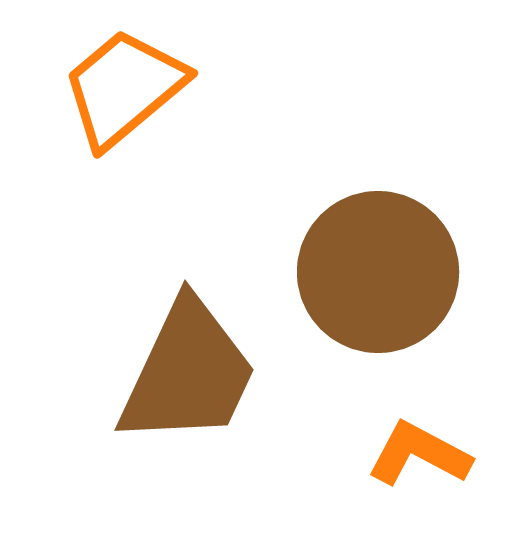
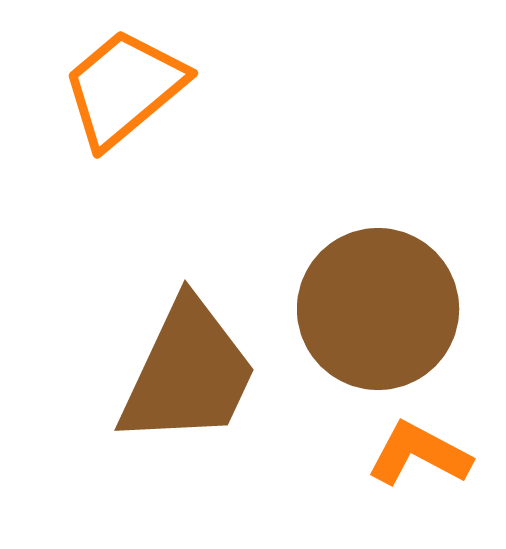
brown circle: moved 37 px down
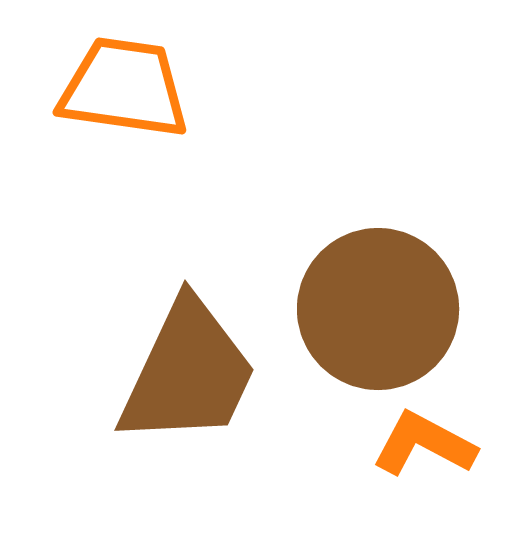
orange trapezoid: rotated 48 degrees clockwise
orange L-shape: moved 5 px right, 10 px up
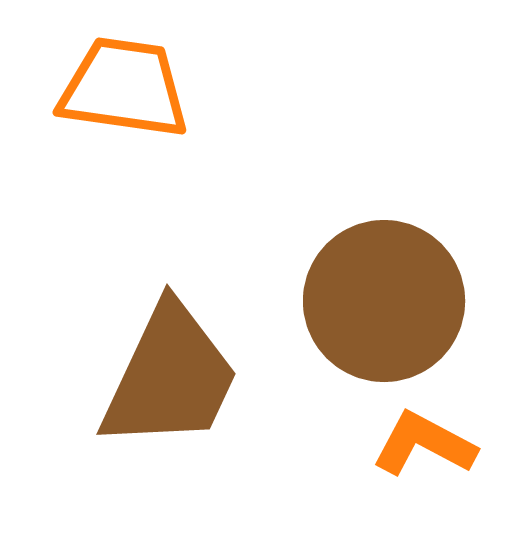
brown circle: moved 6 px right, 8 px up
brown trapezoid: moved 18 px left, 4 px down
